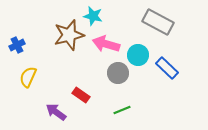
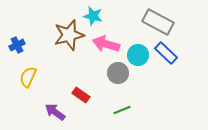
blue rectangle: moved 1 px left, 15 px up
purple arrow: moved 1 px left
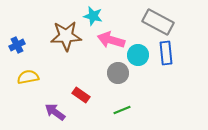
brown star: moved 3 px left, 1 px down; rotated 12 degrees clockwise
pink arrow: moved 5 px right, 4 px up
blue rectangle: rotated 40 degrees clockwise
yellow semicircle: rotated 55 degrees clockwise
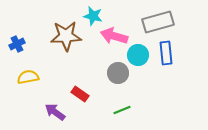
gray rectangle: rotated 44 degrees counterclockwise
pink arrow: moved 3 px right, 4 px up
blue cross: moved 1 px up
red rectangle: moved 1 px left, 1 px up
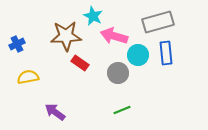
cyan star: rotated 12 degrees clockwise
red rectangle: moved 31 px up
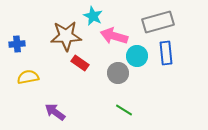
blue cross: rotated 21 degrees clockwise
cyan circle: moved 1 px left, 1 px down
green line: moved 2 px right; rotated 54 degrees clockwise
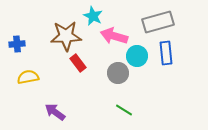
red rectangle: moved 2 px left; rotated 18 degrees clockwise
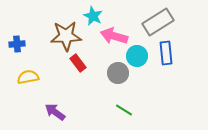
gray rectangle: rotated 16 degrees counterclockwise
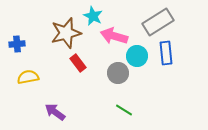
brown star: moved 3 px up; rotated 12 degrees counterclockwise
